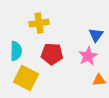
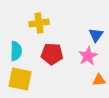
yellow square: moved 6 px left, 1 px down; rotated 15 degrees counterclockwise
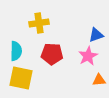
blue triangle: rotated 35 degrees clockwise
yellow square: moved 1 px right, 1 px up
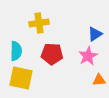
blue triangle: moved 1 px left, 1 px up; rotated 14 degrees counterclockwise
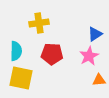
pink star: moved 1 px right
